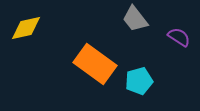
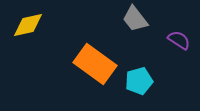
yellow diamond: moved 2 px right, 3 px up
purple semicircle: moved 3 px down
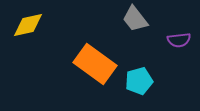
purple semicircle: rotated 140 degrees clockwise
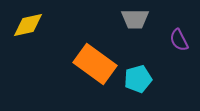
gray trapezoid: rotated 52 degrees counterclockwise
purple semicircle: rotated 70 degrees clockwise
cyan pentagon: moved 1 px left, 2 px up
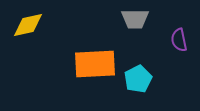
purple semicircle: rotated 15 degrees clockwise
orange rectangle: rotated 39 degrees counterclockwise
cyan pentagon: rotated 12 degrees counterclockwise
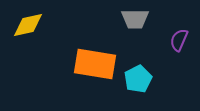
purple semicircle: rotated 35 degrees clockwise
orange rectangle: rotated 12 degrees clockwise
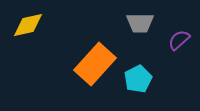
gray trapezoid: moved 5 px right, 4 px down
purple semicircle: rotated 25 degrees clockwise
orange rectangle: rotated 57 degrees counterclockwise
